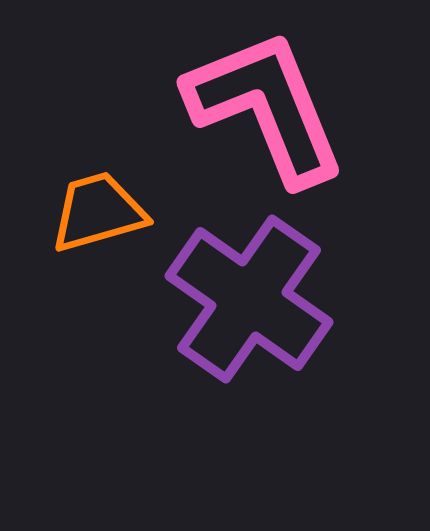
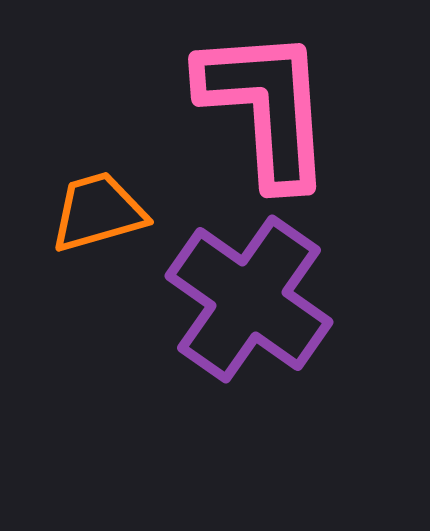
pink L-shape: rotated 18 degrees clockwise
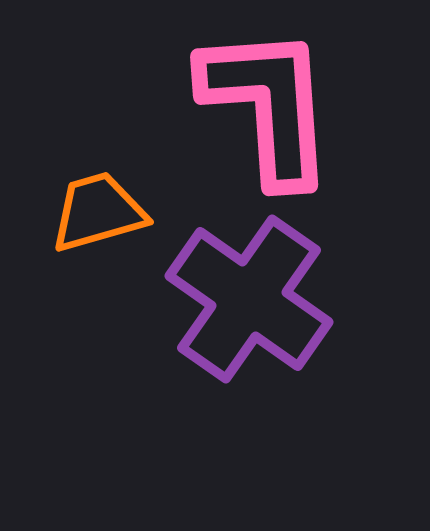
pink L-shape: moved 2 px right, 2 px up
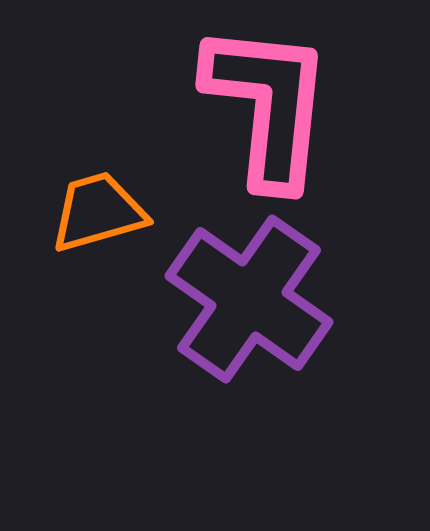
pink L-shape: rotated 10 degrees clockwise
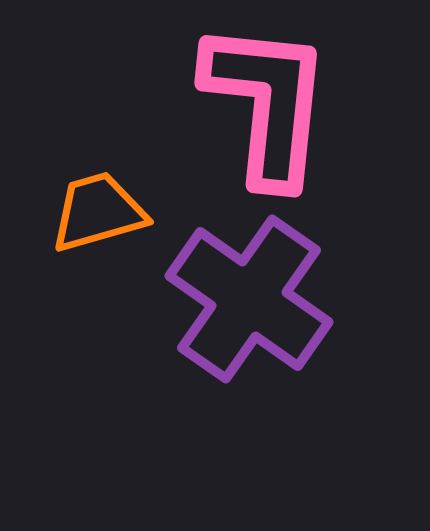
pink L-shape: moved 1 px left, 2 px up
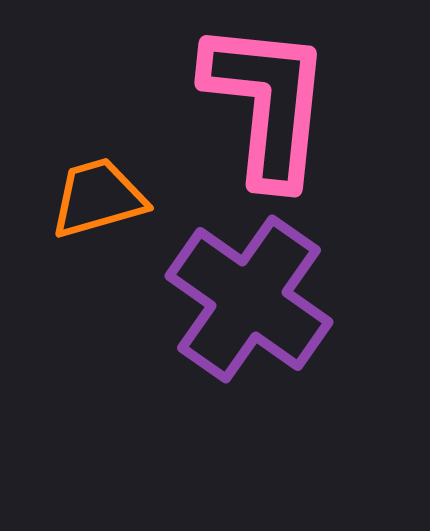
orange trapezoid: moved 14 px up
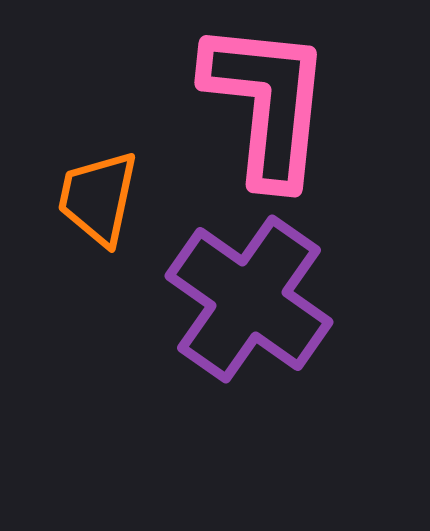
orange trapezoid: rotated 62 degrees counterclockwise
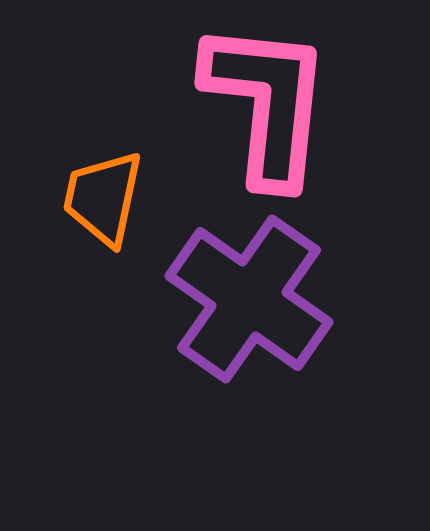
orange trapezoid: moved 5 px right
